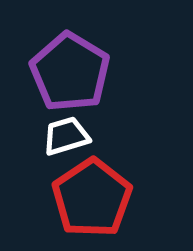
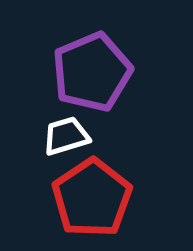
purple pentagon: moved 22 px right; rotated 18 degrees clockwise
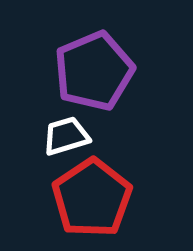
purple pentagon: moved 2 px right, 1 px up
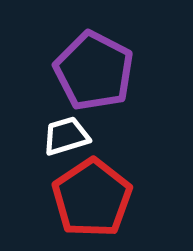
purple pentagon: rotated 22 degrees counterclockwise
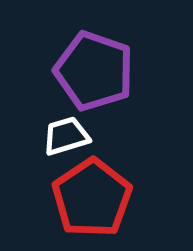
purple pentagon: rotated 8 degrees counterclockwise
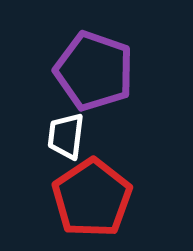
white trapezoid: rotated 66 degrees counterclockwise
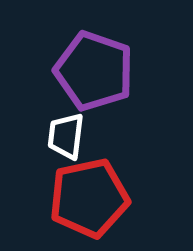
red pentagon: moved 3 px left; rotated 22 degrees clockwise
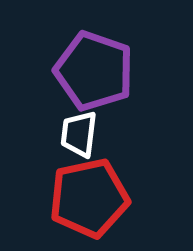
white trapezoid: moved 13 px right, 2 px up
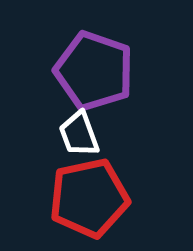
white trapezoid: rotated 27 degrees counterclockwise
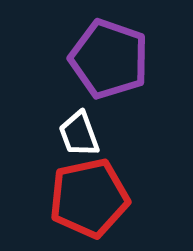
purple pentagon: moved 15 px right, 12 px up
